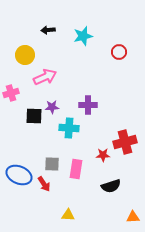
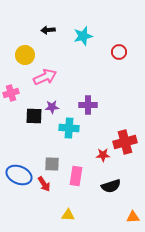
pink rectangle: moved 7 px down
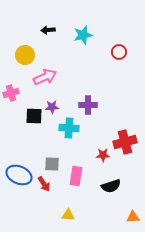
cyan star: moved 1 px up
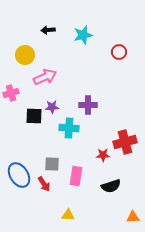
blue ellipse: rotated 35 degrees clockwise
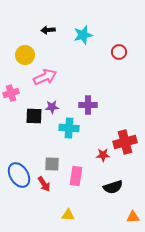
black semicircle: moved 2 px right, 1 px down
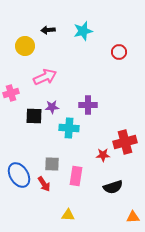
cyan star: moved 4 px up
yellow circle: moved 9 px up
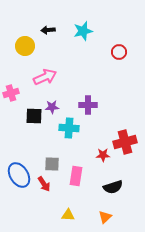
orange triangle: moved 28 px left; rotated 40 degrees counterclockwise
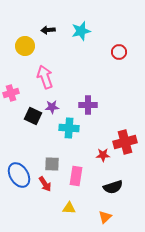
cyan star: moved 2 px left
pink arrow: rotated 85 degrees counterclockwise
black square: moved 1 px left; rotated 24 degrees clockwise
red arrow: moved 1 px right
yellow triangle: moved 1 px right, 7 px up
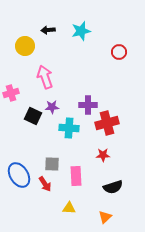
red cross: moved 18 px left, 19 px up
pink rectangle: rotated 12 degrees counterclockwise
